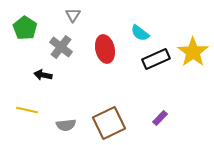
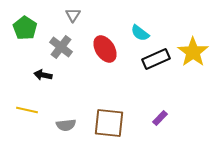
red ellipse: rotated 20 degrees counterclockwise
brown square: rotated 32 degrees clockwise
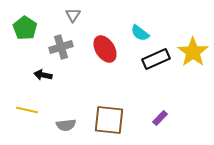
gray cross: rotated 35 degrees clockwise
brown square: moved 3 px up
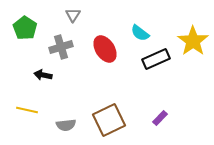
yellow star: moved 11 px up
brown square: rotated 32 degrees counterclockwise
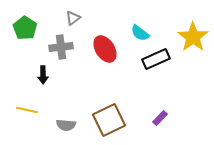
gray triangle: moved 3 px down; rotated 21 degrees clockwise
yellow star: moved 4 px up
gray cross: rotated 10 degrees clockwise
black arrow: rotated 102 degrees counterclockwise
gray semicircle: rotated 12 degrees clockwise
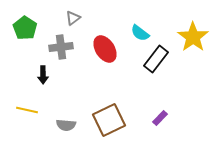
black rectangle: rotated 28 degrees counterclockwise
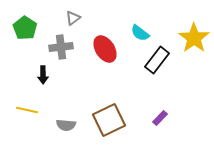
yellow star: moved 1 px right, 1 px down
black rectangle: moved 1 px right, 1 px down
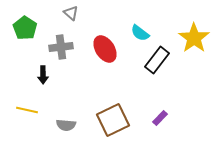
gray triangle: moved 2 px left, 5 px up; rotated 42 degrees counterclockwise
brown square: moved 4 px right
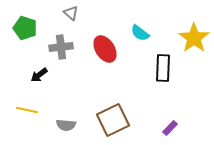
green pentagon: rotated 15 degrees counterclockwise
black rectangle: moved 6 px right, 8 px down; rotated 36 degrees counterclockwise
black arrow: moved 4 px left; rotated 54 degrees clockwise
purple rectangle: moved 10 px right, 10 px down
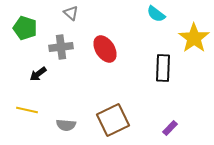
cyan semicircle: moved 16 px right, 19 px up
black arrow: moved 1 px left, 1 px up
